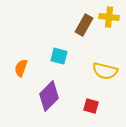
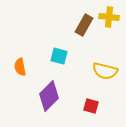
orange semicircle: moved 1 px left, 1 px up; rotated 30 degrees counterclockwise
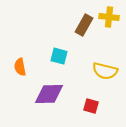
purple diamond: moved 2 px up; rotated 44 degrees clockwise
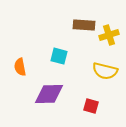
yellow cross: moved 18 px down; rotated 24 degrees counterclockwise
brown rectangle: rotated 65 degrees clockwise
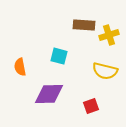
red square: rotated 35 degrees counterclockwise
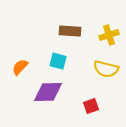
brown rectangle: moved 14 px left, 6 px down
cyan square: moved 1 px left, 5 px down
orange semicircle: rotated 54 degrees clockwise
yellow semicircle: moved 1 px right, 2 px up
purple diamond: moved 1 px left, 2 px up
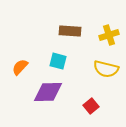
red square: rotated 21 degrees counterclockwise
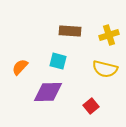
yellow semicircle: moved 1 px left
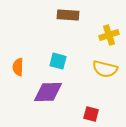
brown rectangle: moved 2 px left, 16 px up
orange semicircle: moved 2 px left; rotated 42 degrees counterclockwise
red square: moved 8 px down; rotated 35 degrees counterclockwise
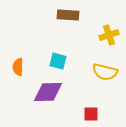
yellow semicircle: moved 3 px down
red square: rotated 14 degrees counterclockwise
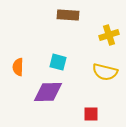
cyan square: moved 1 px down
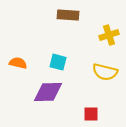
orange semicircle: moved 4 px up; rotated 102 degrees clockwise
